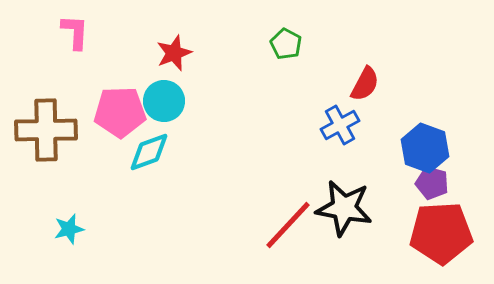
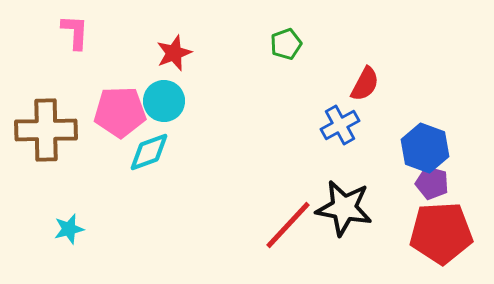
green pentagon: rotated 24 degrees clockwise
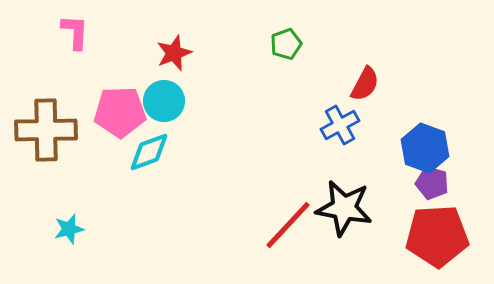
red pentagon: moved 4 px left, 3 px down
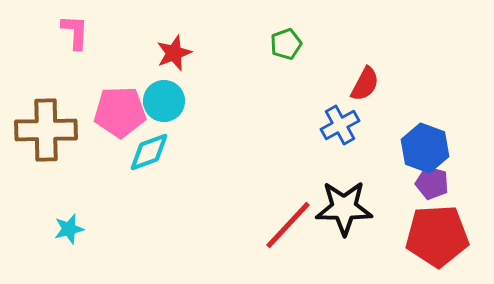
black star: rotated 10 degrees counterclockwise
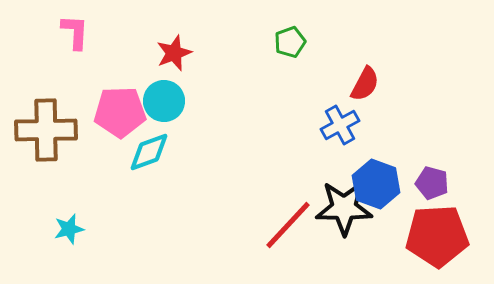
green pentagon: moved 4 px right, 2 px up
blue hexagon: moved 49 px left, 36 px down
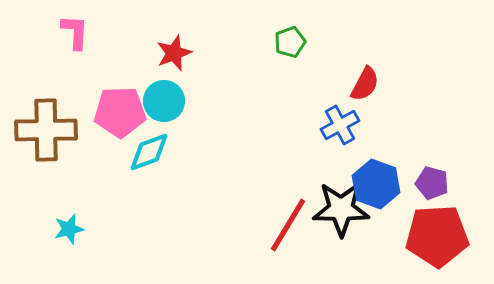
black star: moved 3 px left, 1 px down
red line: rotated 12 degrees counterclockwise
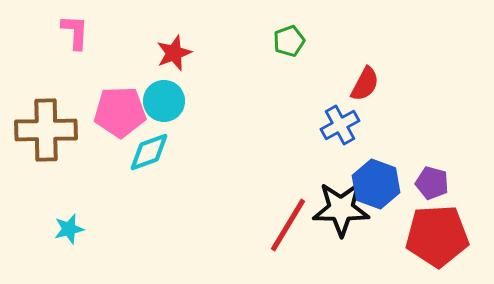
green pentagon: moved 1 px left, 1 px up
